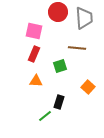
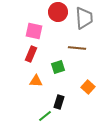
red rectangle: moved 3 px left
green square: moved 2 px left, 1 px down
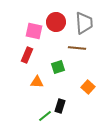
red circle: moved 2 px left, 10 px down
gray trapezoid: moved 5 px down
red rectangle: moved 4 px left, 1 px down
orange triangle: moved 1 px right, 1 px down
black rectangle: moved 1 px right, 4 px down
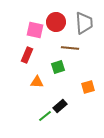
pink square: moved 1 px right, 1 px up
brown line: moved 7 px left
orange square: rotated 32 degrees clockwise
black rectangle: rotated 32 degrees clockwise
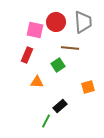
gray trapezoid: moved 1 px left, 1 px up
green square: moved 2 px up; rotated 16 degrees counterclockwise
green line: moved 1 px right, 5 px down; rotated 24 degrees counterclockwise
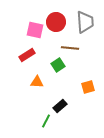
gray trapezoid: moved 2 px right
red rectangle: rotated 35 degrees clockwise
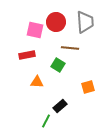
red rectangle: rotated 21 degrees clockwise
green square: rotated 24 degrees counterclockwise
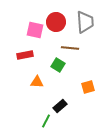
red rectangle: moved 2 px left
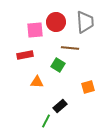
pink square: rotated 18 degrees counterclockwise
